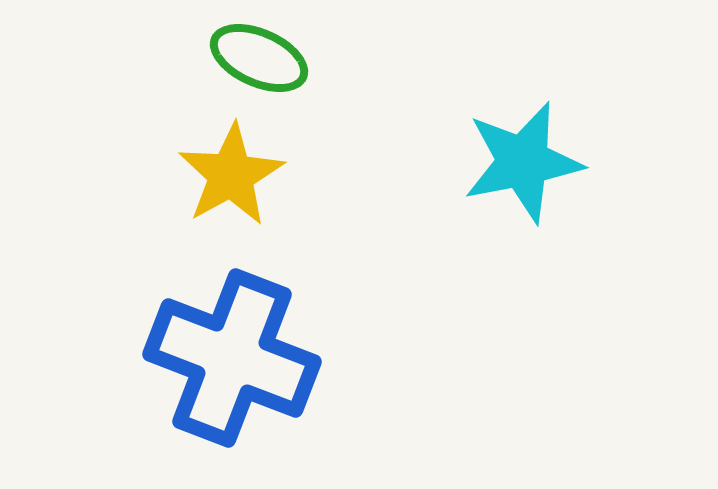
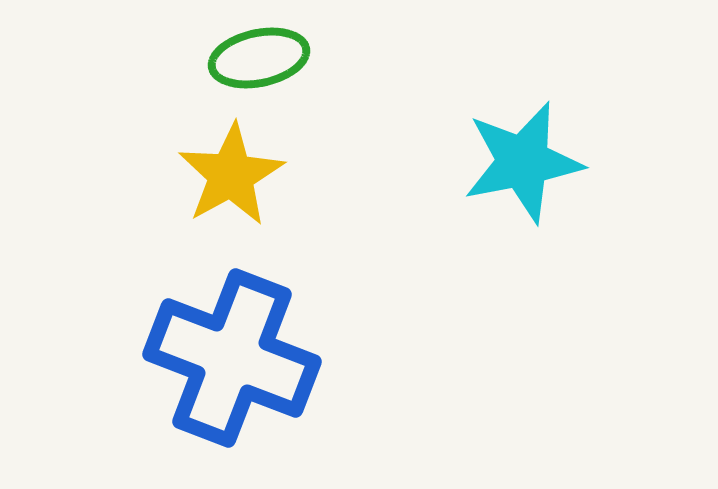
green ellipse: rotated 36 degrees counterclockwise
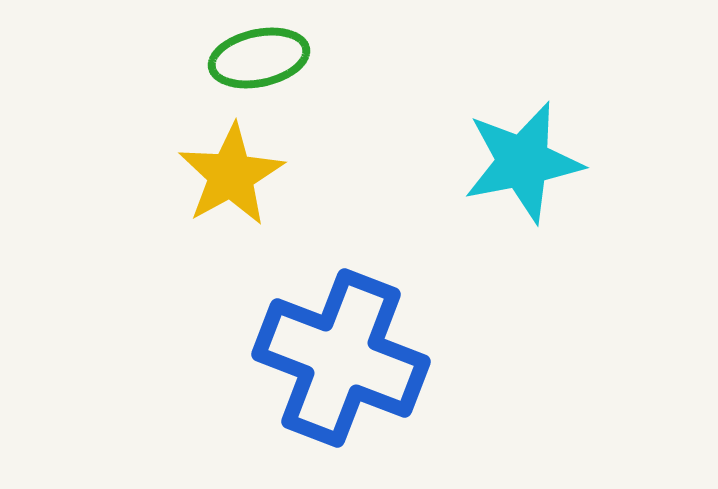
blue cross: moved 109 px right
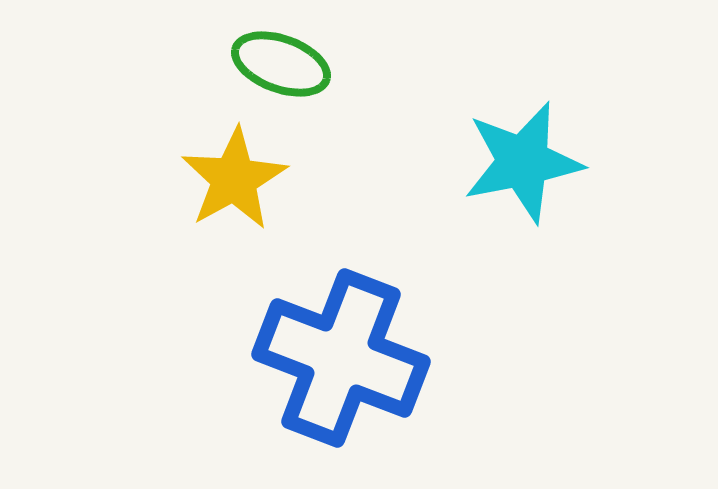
green ellipse: moved 22 px right, 6 px down; rotated 32 degrees clockwise
yellow star: moved 3 px right, 4 px down
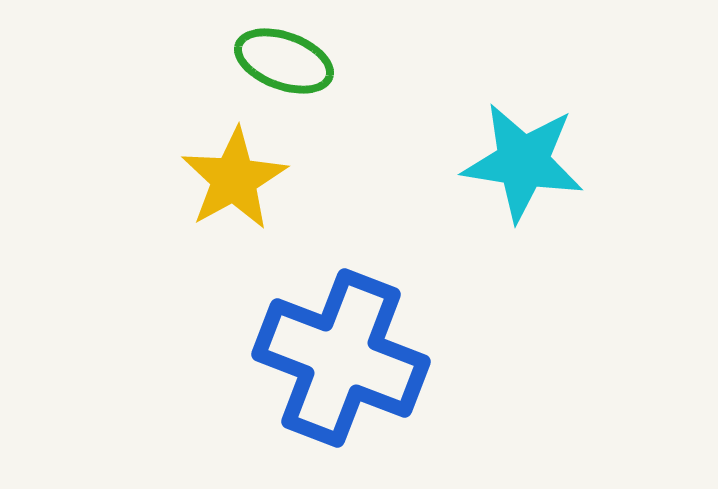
green ellipse: moved 3 px right, 3 px up
cyan star: rotated 20 degrees clockwise
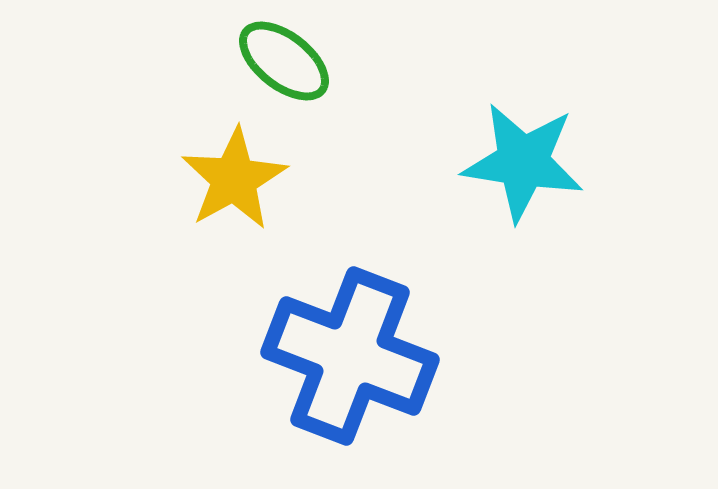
green ellipse: rotated 18 degrees clockwise
blue cross: moved 9 px right, 2 px up
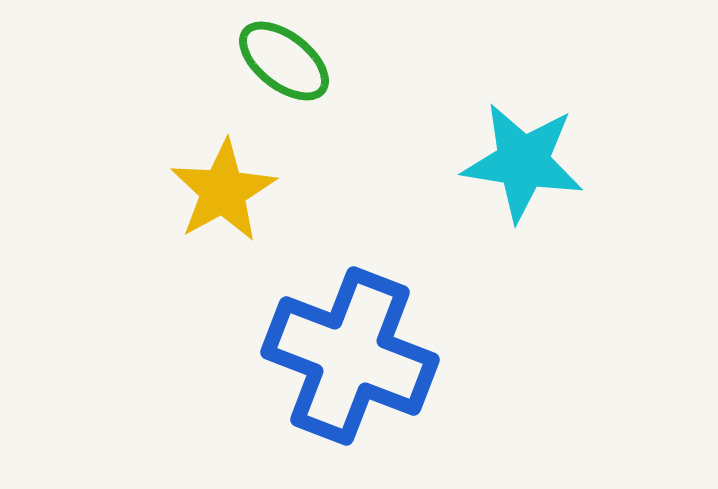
yellow star: moved 11 px left, 12 px down
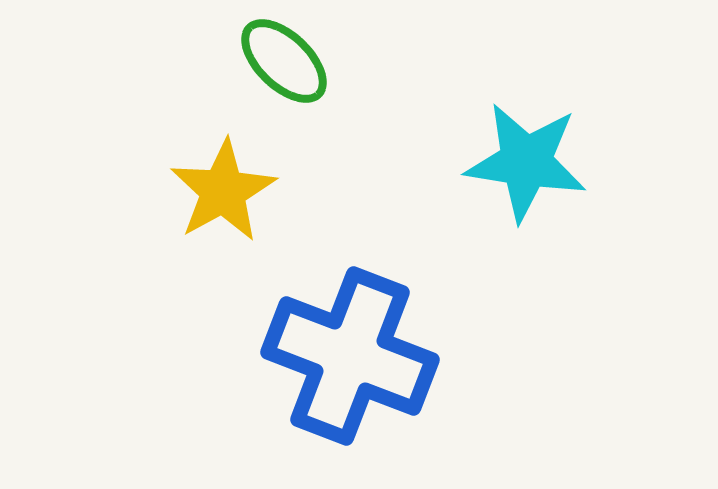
green ellipse: rotated 6 degrees clockwise
cyan star: moved 3 px right
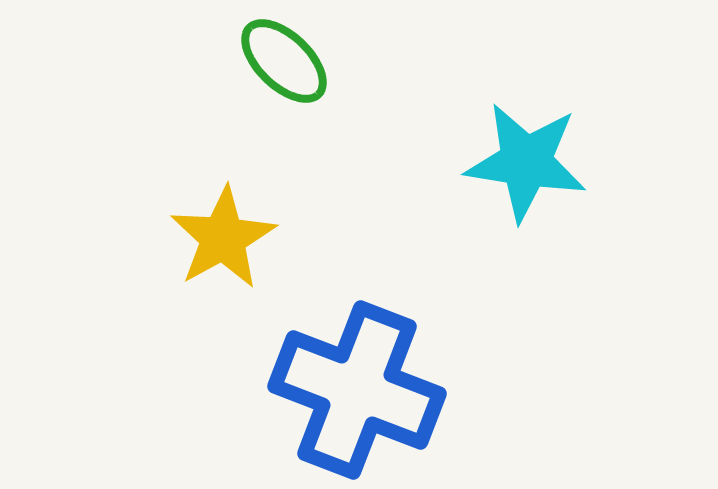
yellow star: moved 47 px down
blue cross: moved 7 px right, 34 px down
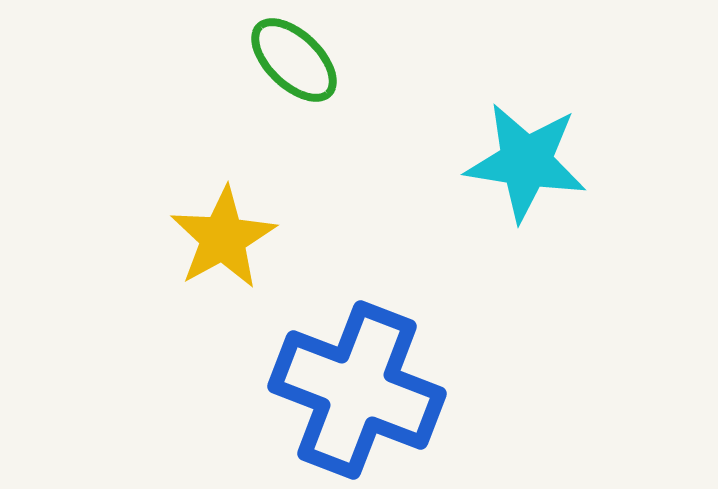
green ellipse: moved 10 px right, 1 px up
